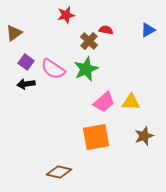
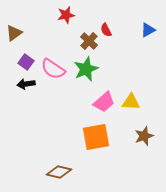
red semicircle: rotated 128 degrees counterclockwise
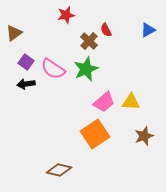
orange square: moved 1 px left, 3 px up; rotated 24 degrees counterclockwise
brown diamond: moved 2 px up
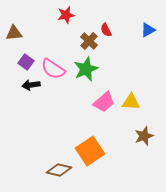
brown triangle: rotated 30 degrees clockwise
black arrow: moved 5 px right, 1 px down
orange square: moved 5 px left, 17 px down
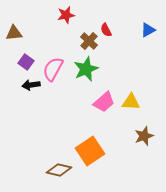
pink semicircle: rotated 85 degrees clockwise
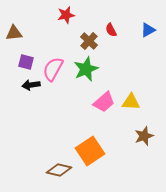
red semicircle: moved 5 px right
purple square: rotated 21 degrees counterclockwise
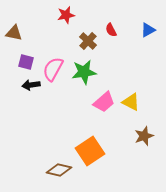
brown triangle: rotated 18 degrees clockwise
brown cross: moved 1 px left
green star: moved 2 px left, 3 px down; rotated 15 degrees clockwise
yellow triangle: rotated 24 degrees clockwise
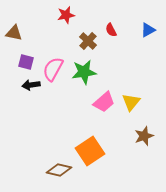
yellow triangle: rotated 42 degrees clockwise
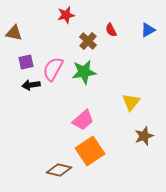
purple square: rotated 28 degrees counterclockwise
pink trapezoid: moved 21 px left, 18 px down
